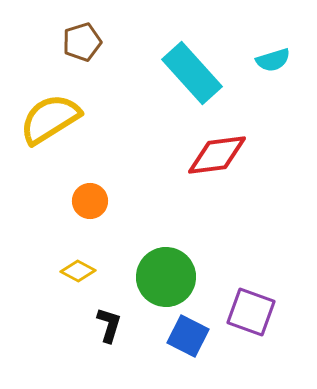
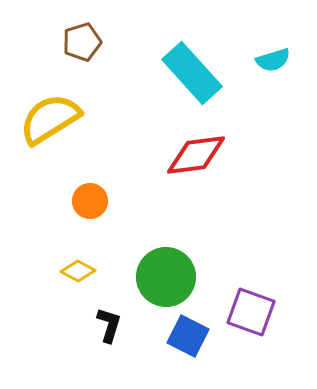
red diamond: moved 21 px left
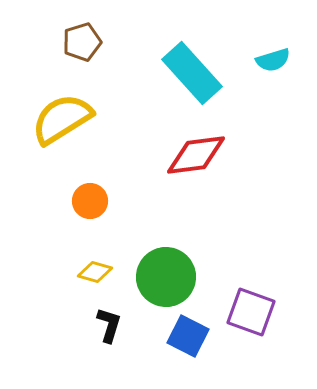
yellow semicircle: moved 12 px right
yellow diamond: moved 17 px right, 1 px down; rotated 12 degrees counterclockwise
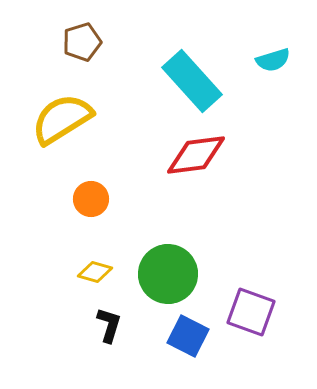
cyan rectangle: moved 8 px down
orange circle: moved 1 px right, 2 px up
green circle: moved 2 px right, 3 px up
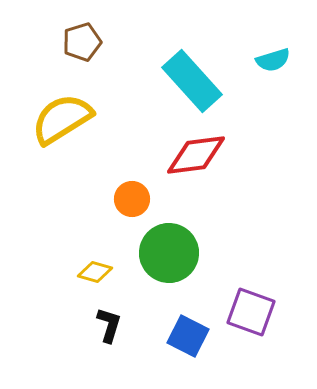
orange circle: moved 41 px right
green circle: moved 1 px right, 21 px up
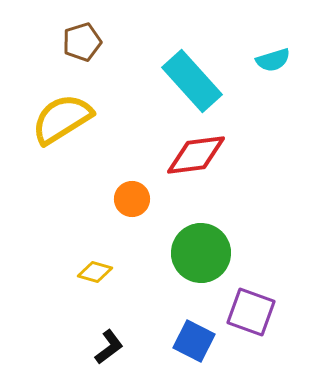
green circle: moved 32 px right
black L-shape: moved 22 px down; rotated 36 degrees clockwise
blue square: moved 6 px right, 5 px down
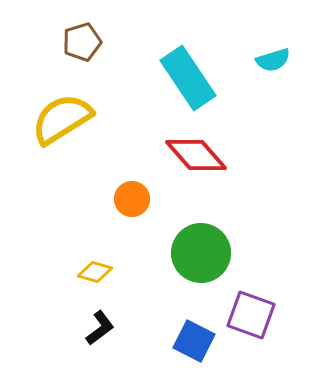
cyan rectangle: moved 4 px left, 3 px up; rotated 8 degrees clockwise
red diamond: rotated 56 degrees clockwise
purple square: moved 3 px down
black L-shape: moved 9 px left, 19 px up
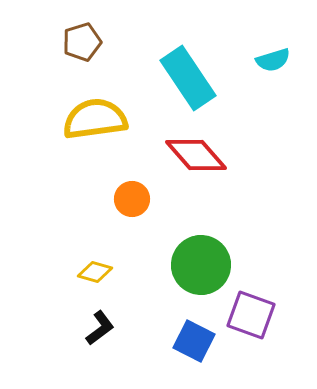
yellow semicircle: moved 33 px right; rotated 24 degrees clockwise
green circle: moved 12 px down
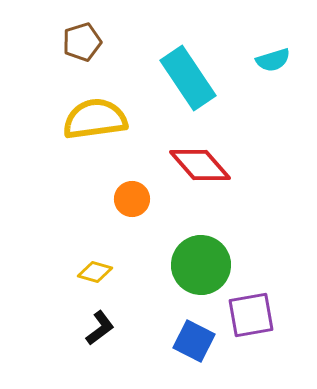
red diamond: moved 4 px right, 10 px down
purple square: rotated 30 degrees counterclockwise
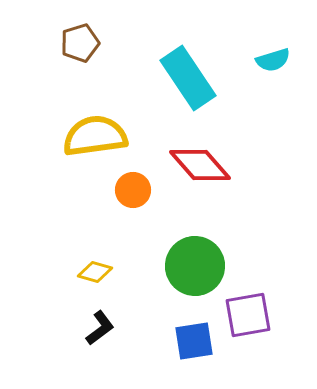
brown pentagon: moved 2 px left, 1 px down
yellow semicircle: moved 17 px down
orange circle: moved 1 px right, 9 px up
green circle: moved 6 px left, 1 px down
purple square: moved 3 px left
blue square: rotated 36 degrees counterclockwise
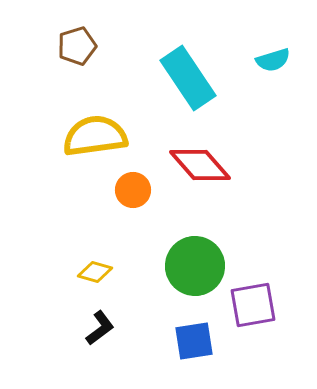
brown pentagon: moved 3 px left, 3 px down
purple square: moved 5 px right, 10 px up
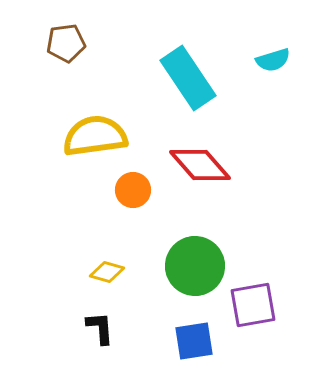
brown pentagon: moved 11 px left, 3 px up; rotated 9 degrees clockwise
yellow diamond: moved 12 px right
black L-shape: rotated 57 degrees counterclockwise
